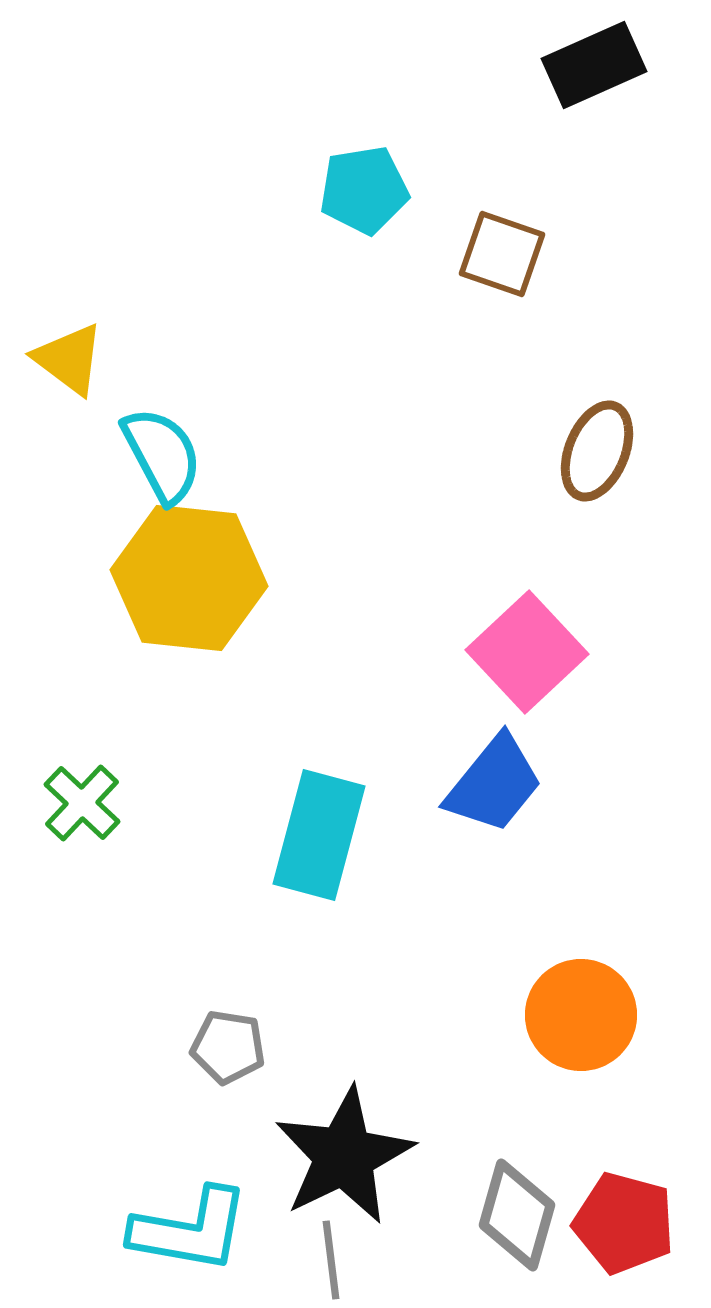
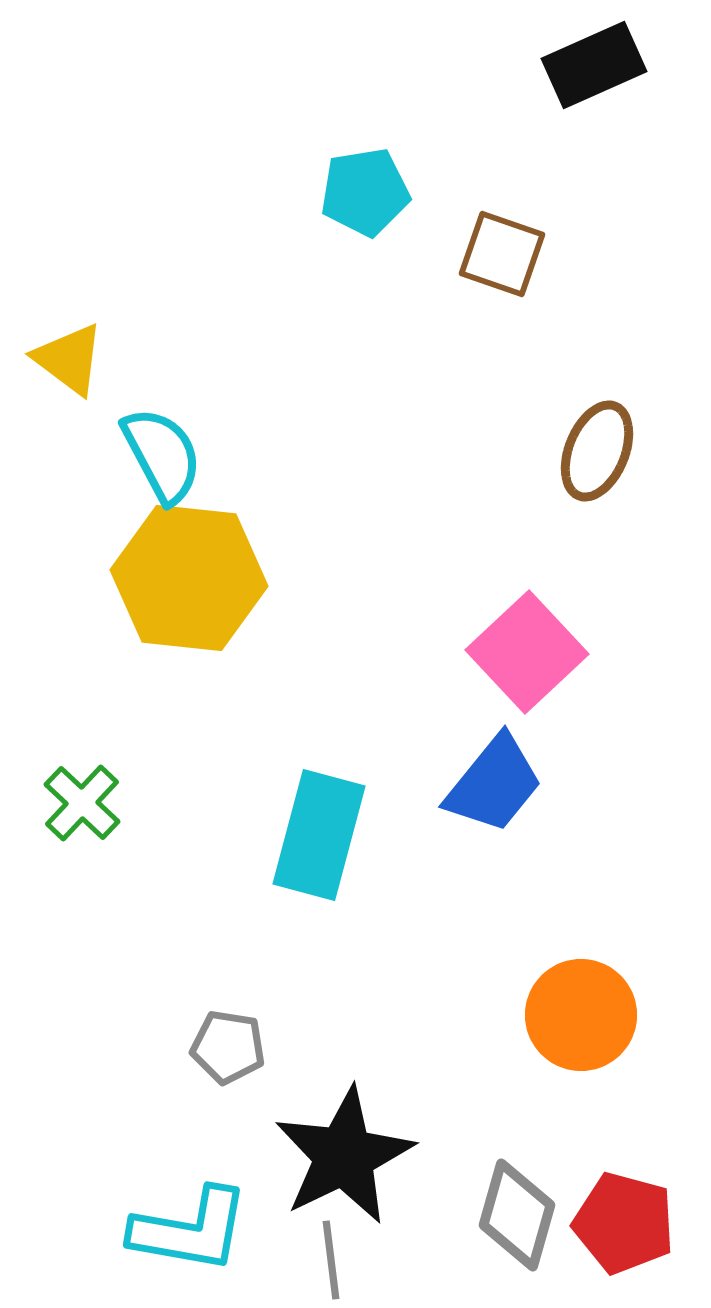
cyan pentagon: moved 1 px right, 2 px down
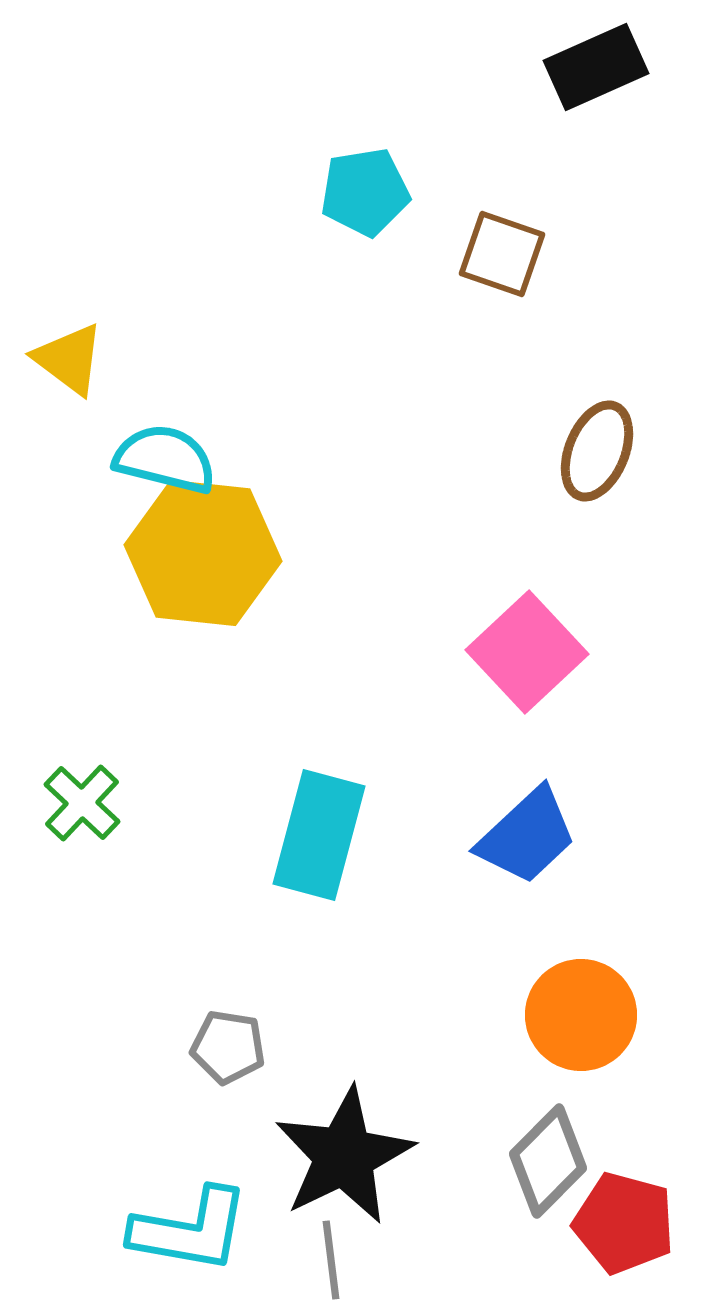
black rectangle: moved 2 px right, 2 px down
cyan semicircle: moved 3 px right, 4 px down; rotated 48 degrees counterclockwise
yellow hexagon: moved 14 px right, 25 px up
blue trapezoid: moved 33 px right, 52 px down; rotated 8 degrees clockwise
gray diamond: moved 31 px right, 54 px up; rotated 29 degrees clockwise
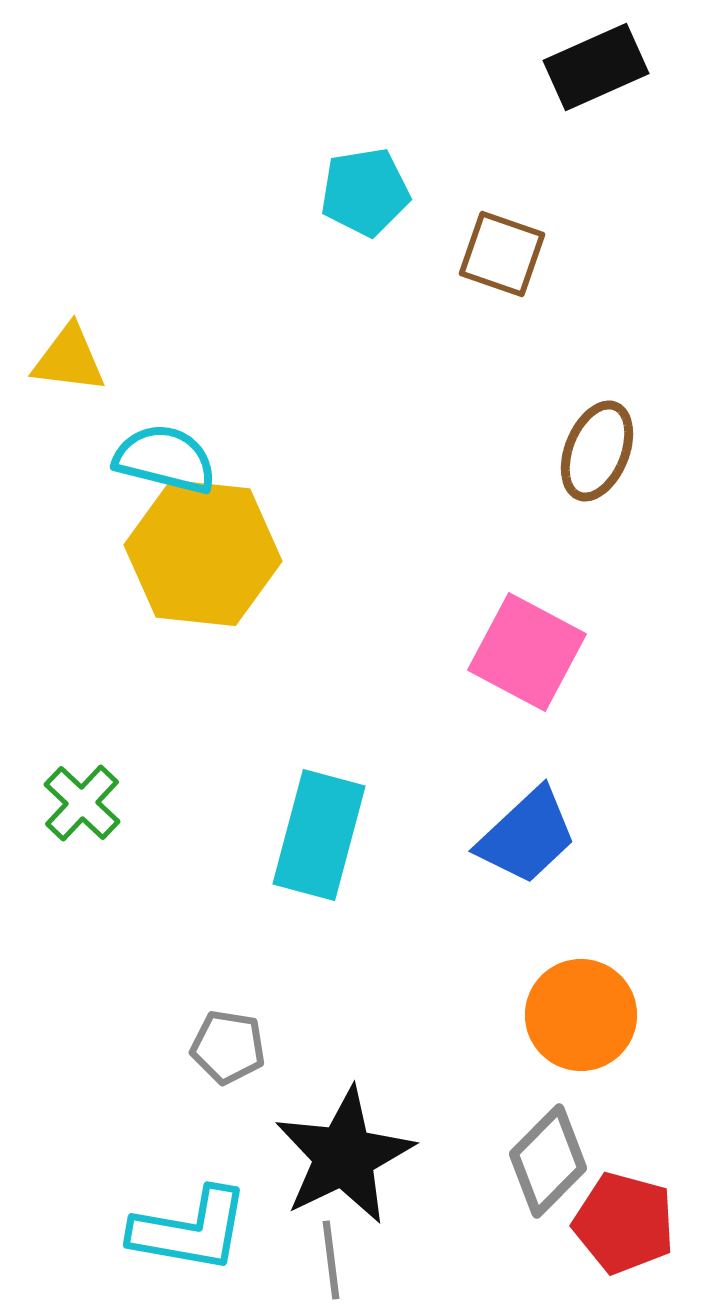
yellow triangle: rotated 30 degrees counterclockwise
pink square: rotated 19 degrees counterclockwise
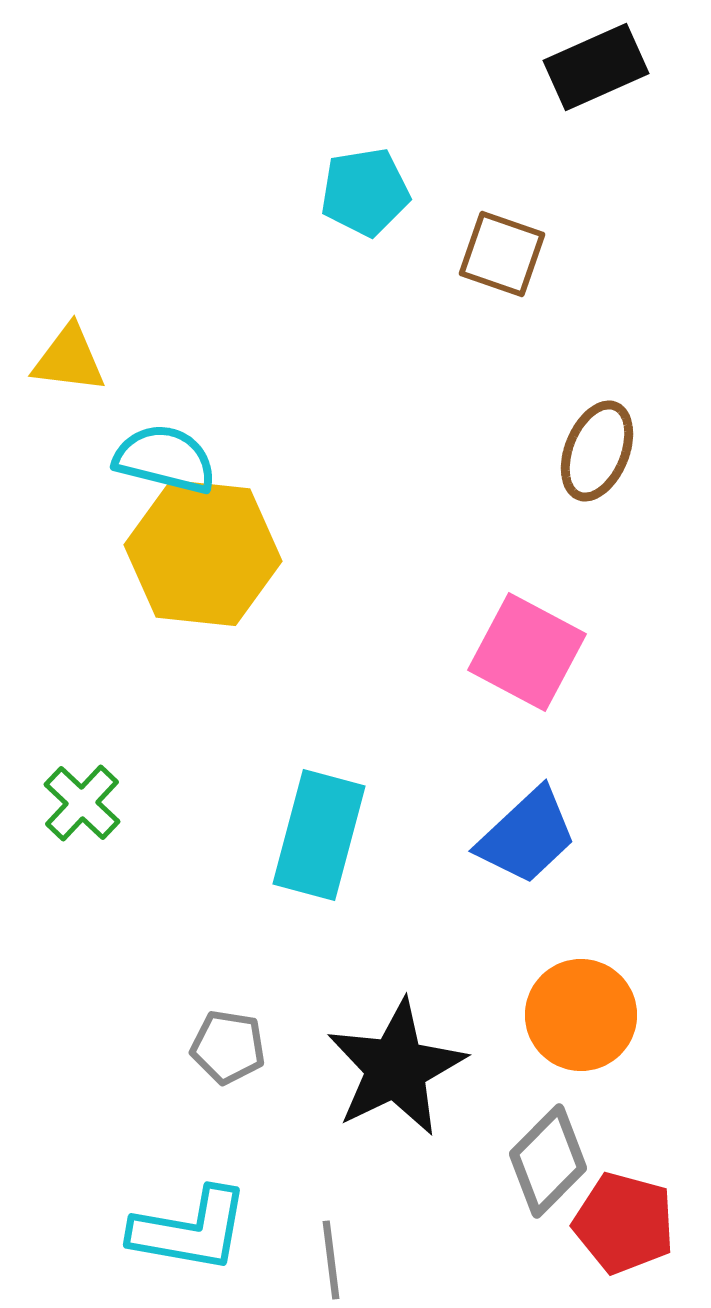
black star: moved 52 px right, 88 px up
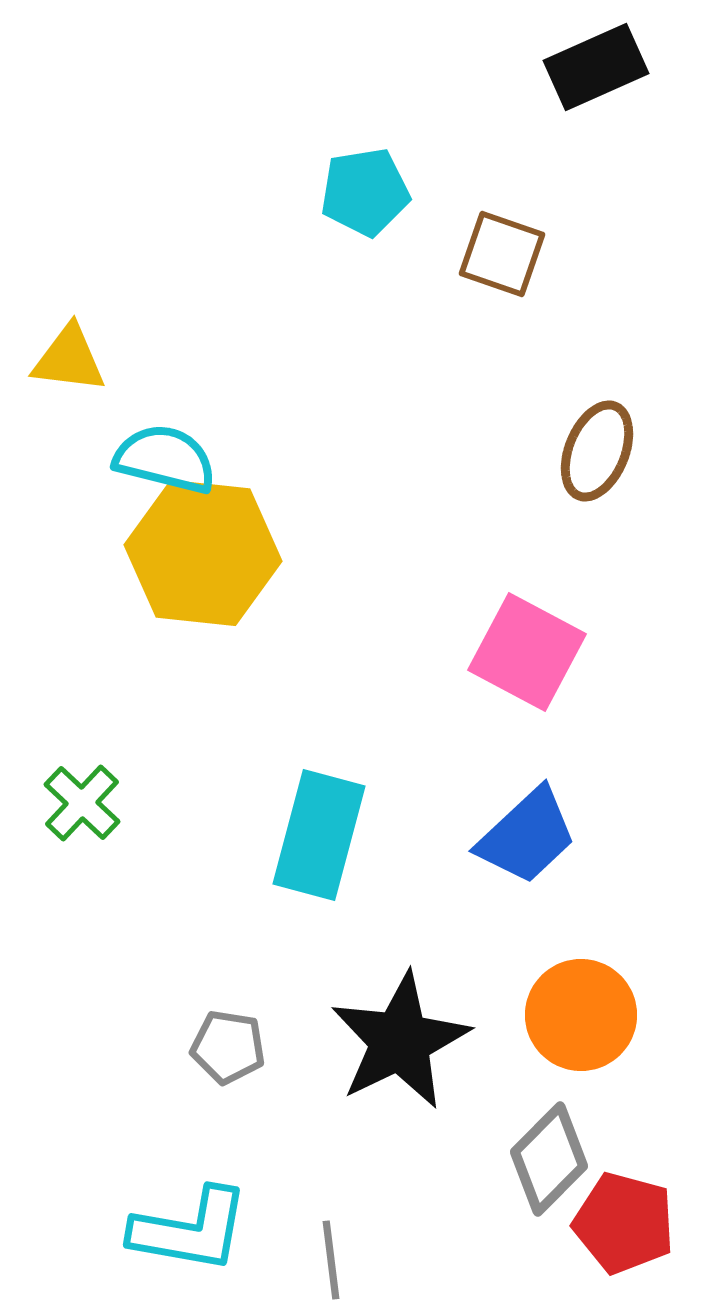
black star: moved 4 px right, 27 px up
gray diamond: moved 1 px right, 2 px up
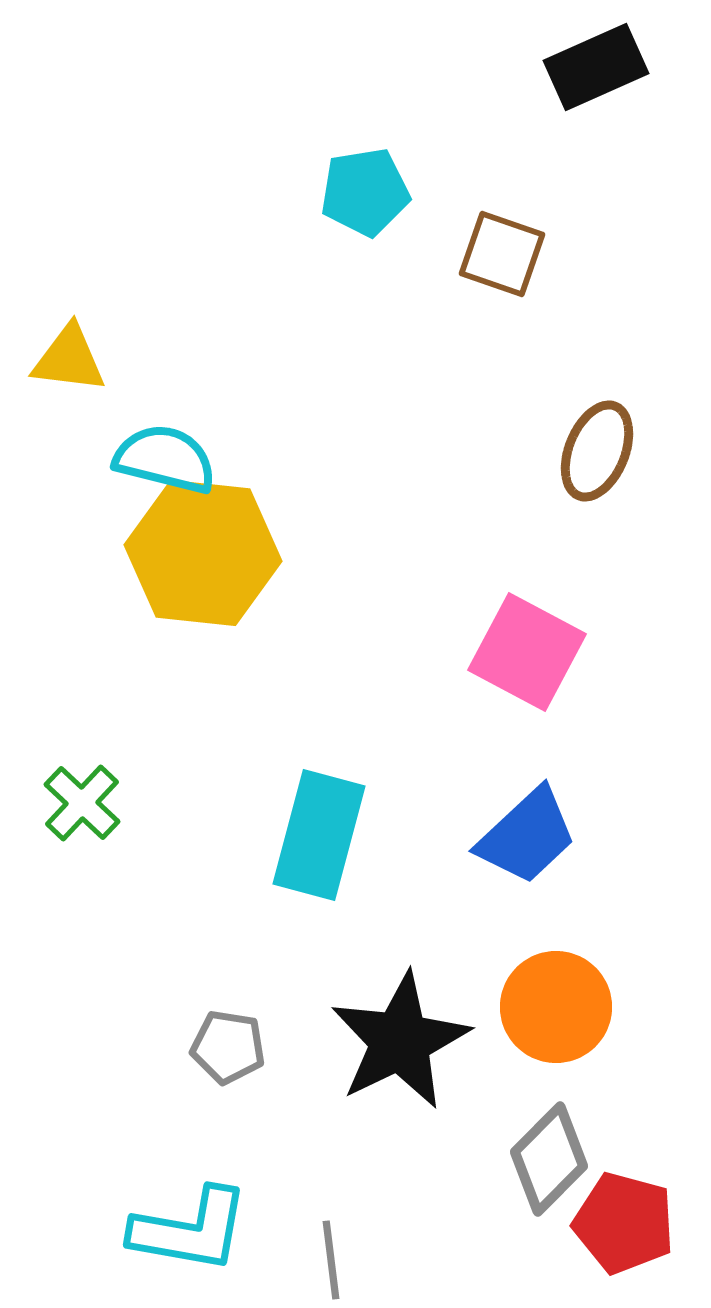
orange circle: moved 25 px left, 8 px up
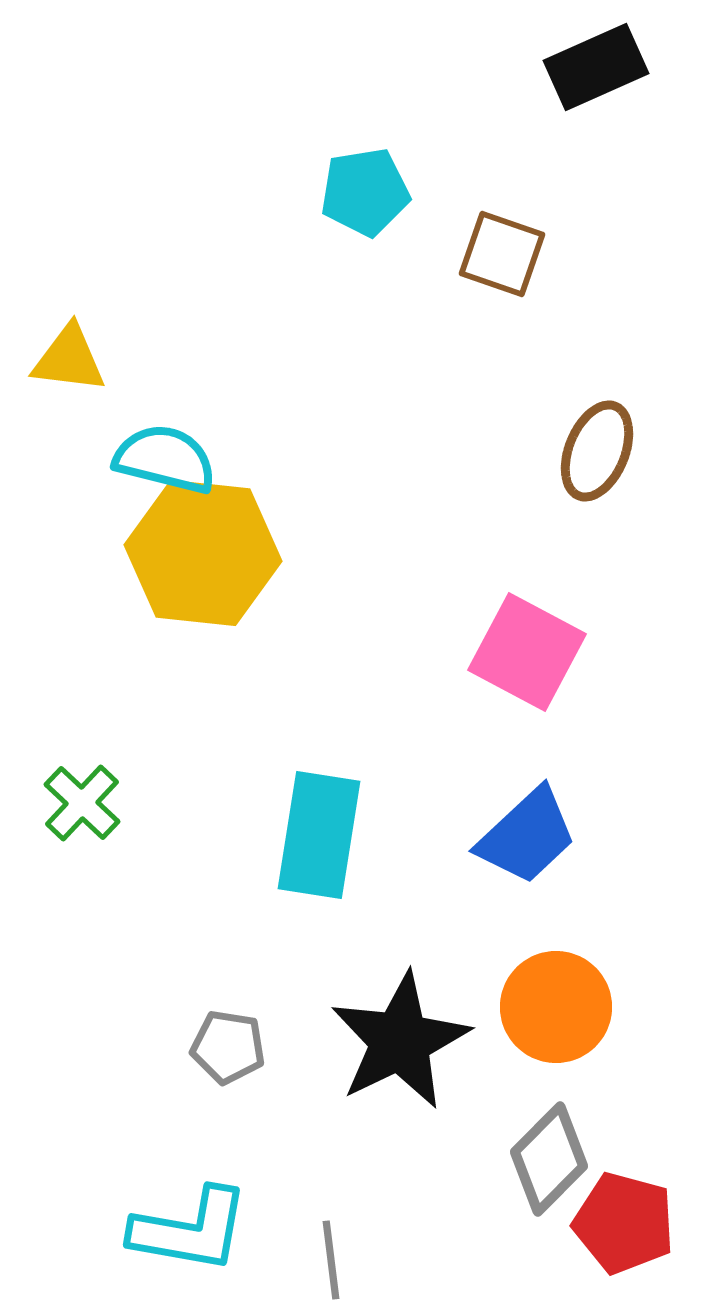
cyan rectangle: rotated 6 degrees counterclockwise
